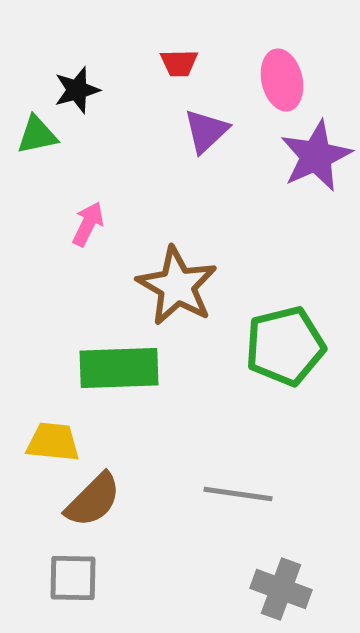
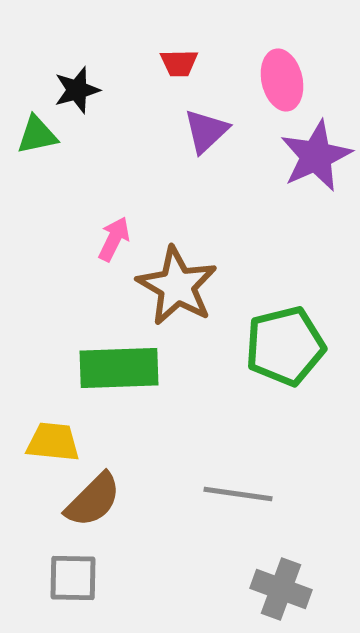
pink arrow: moved 26 px right, 15 px down
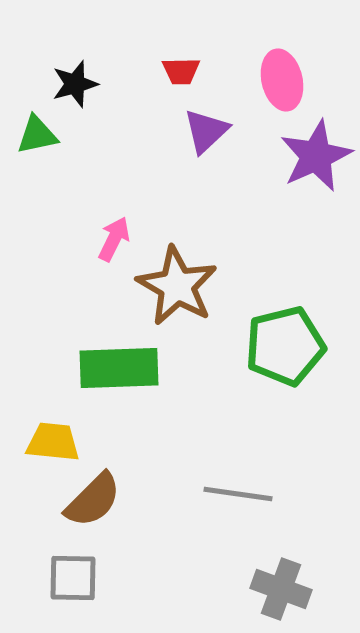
red trapezoid: moved 2 px right, 8 px down
black star: moved 2 px left, 6 px up
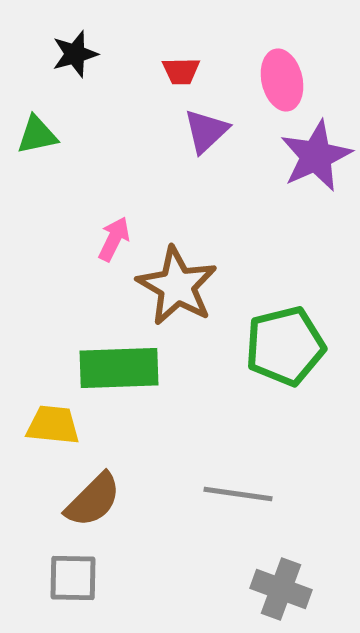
black star: moved 30 px up
yellow trapezoid: moved 17 px up
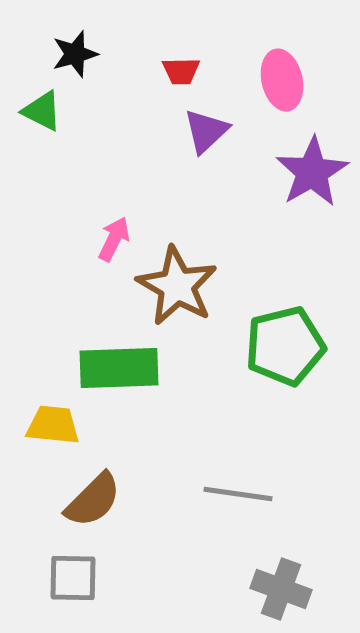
green triangle: moved 5 px right, 24 px up; rotated 39 degrees clockwise
purple star: moved 4 px left, 16 px down; rotated 6 degrees counterclockwise
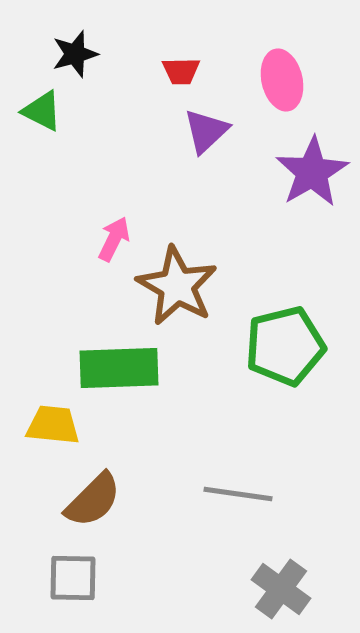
gray cross: rotated 16 degrees clockwise
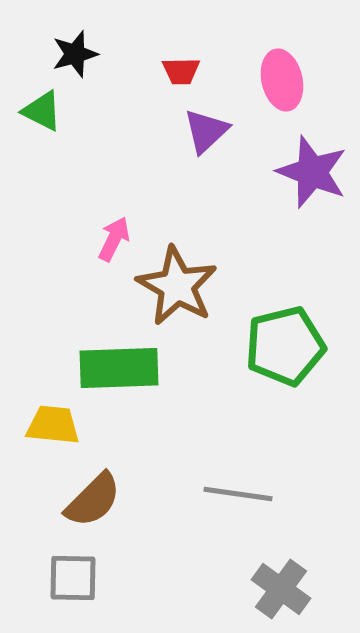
purple star: rotated 20 degrees counterclockwise
